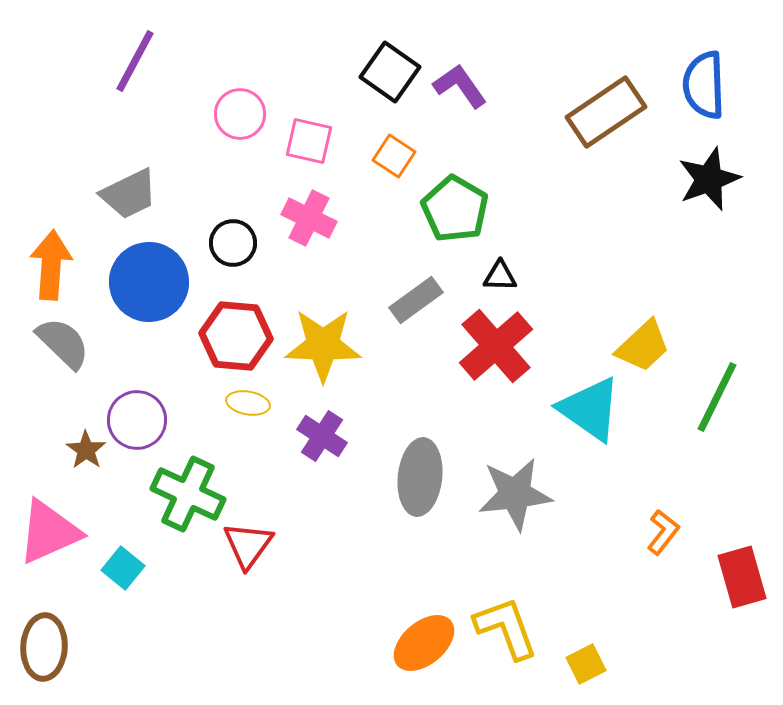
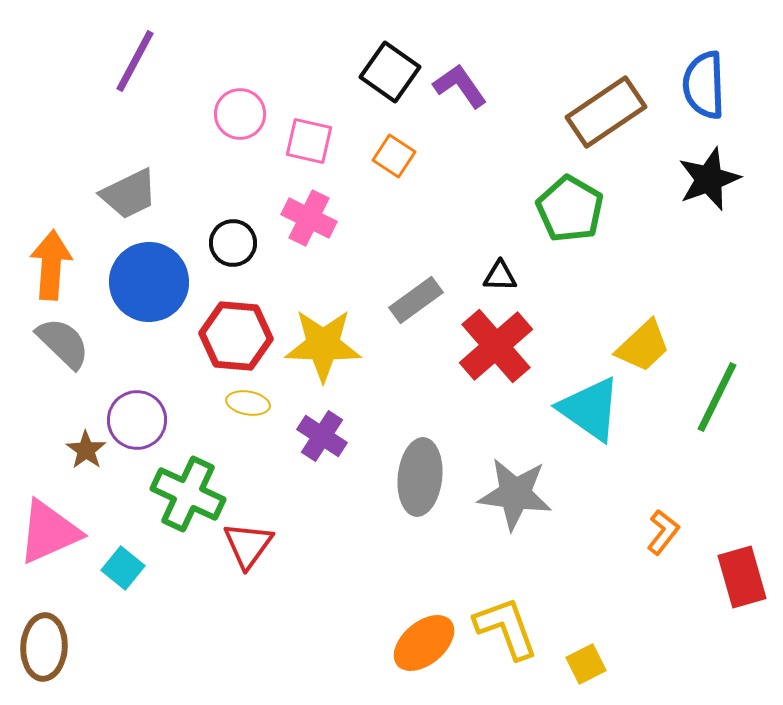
green pentagon: moved 115 px right
gray star: rotated 14 degrees clockwise
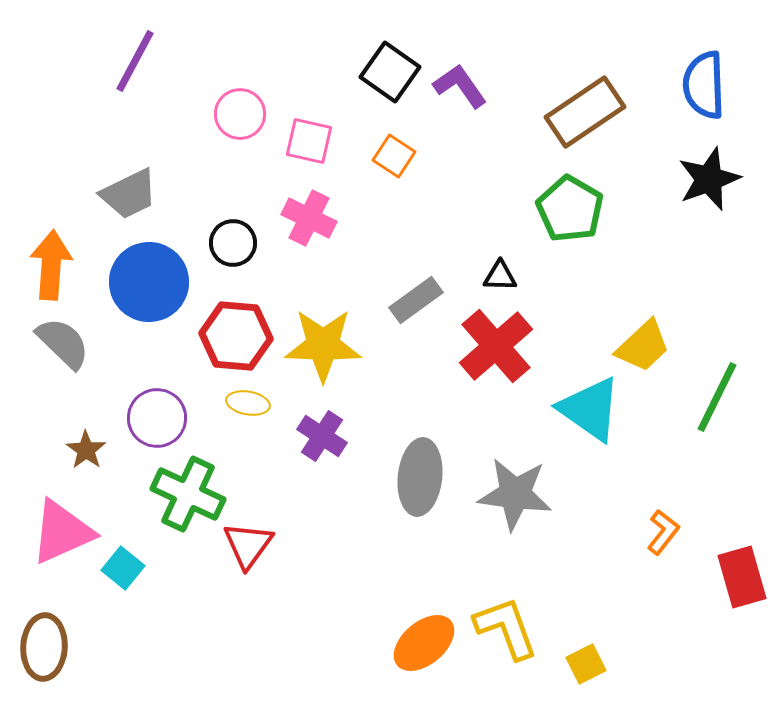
brown rectangle: moved 21 px left
purple circle: moved 20 px right, 2 px up
pink triangle: moved 13 px right
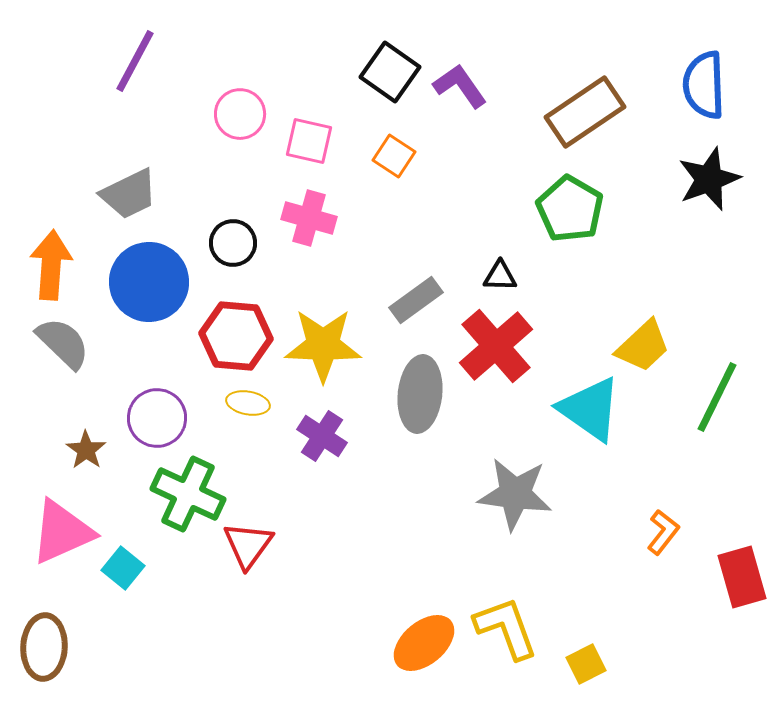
pink cross: rotated 10 degrees counterclockwise
gray ellipse: moved 83 px up
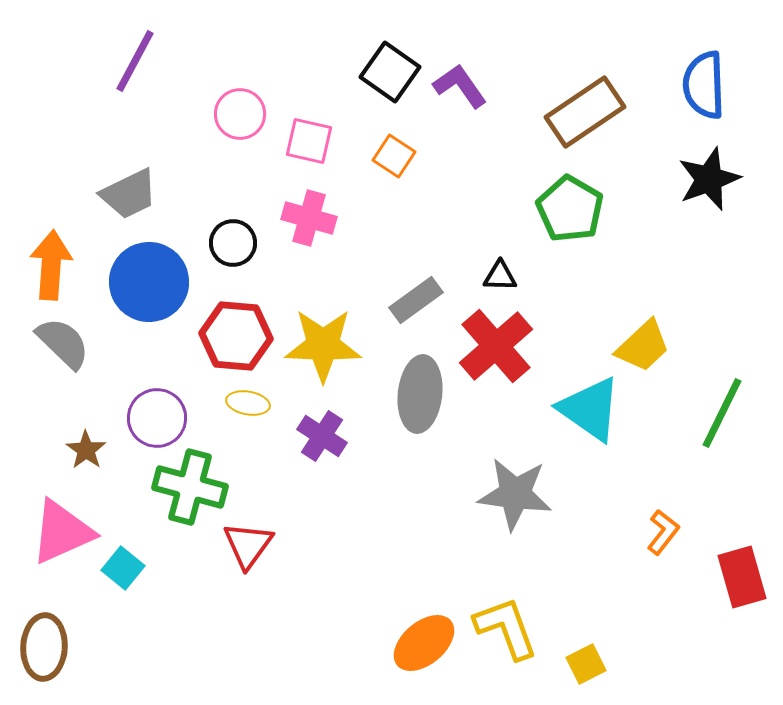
green line: moved 5 px right, 16 px down
green cross: moved 2 px right, 7 px up; rotated 10 degrees counterclockwise
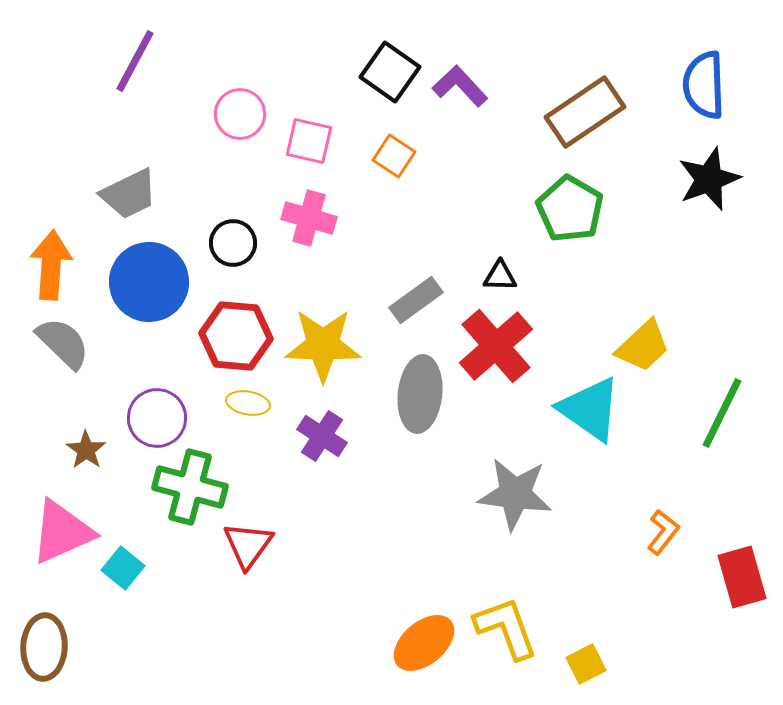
purple L-shape: rotated 8 degrees counterclockwise
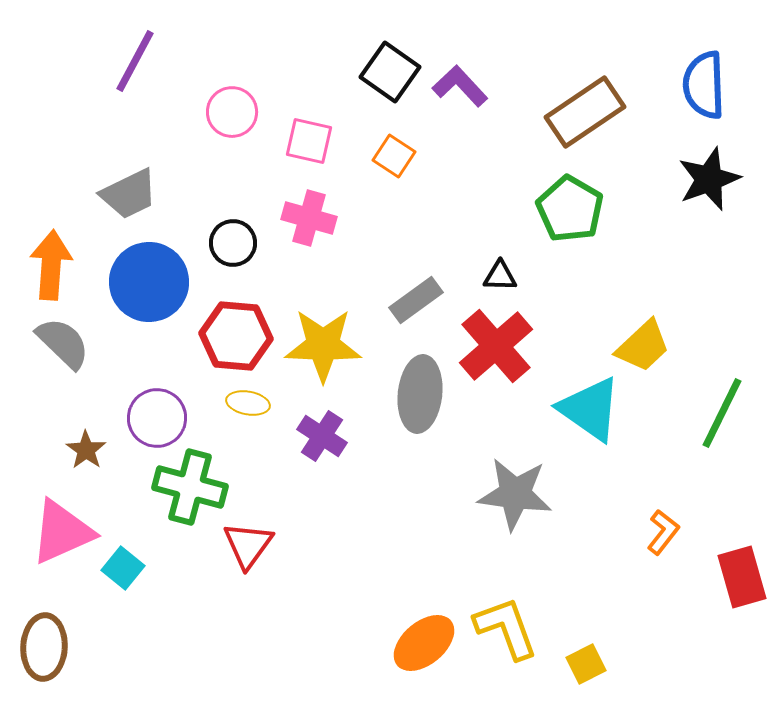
pink circle: moved 8 px left, 2 px up
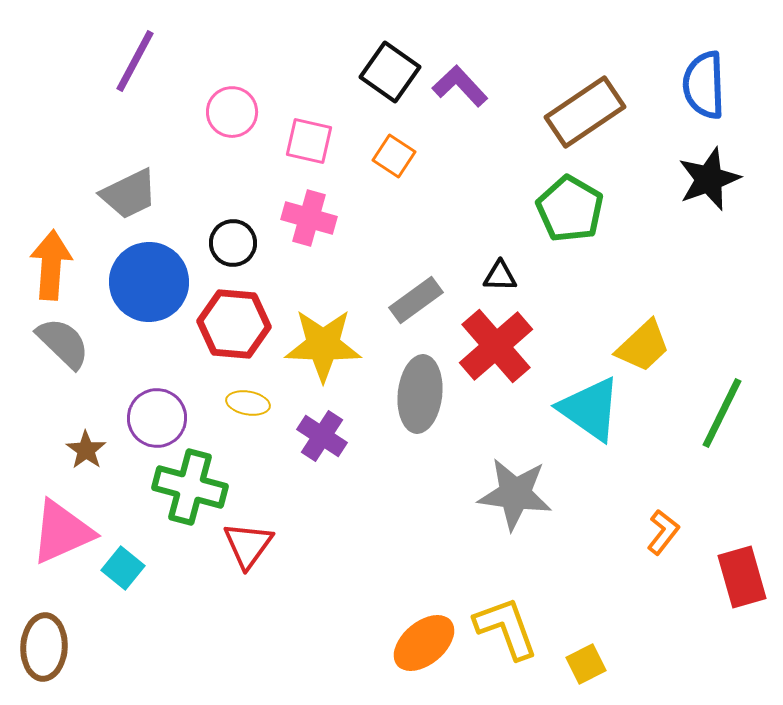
red hexagon: moved 2 px left, 12 px up
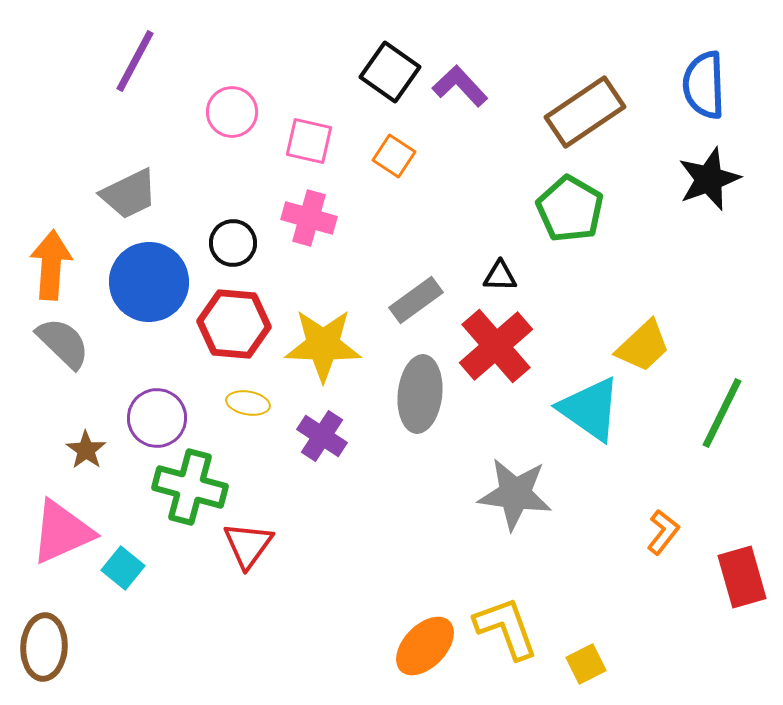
orange ellipse: moved 1 px right, 3 px down; rotated 6 degrees counterclockwise
